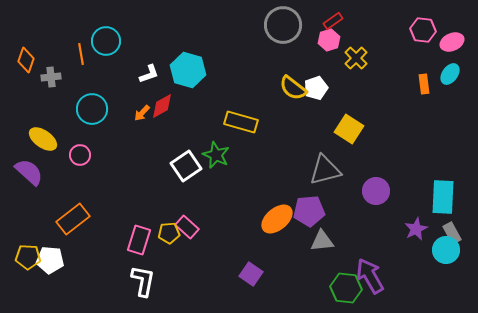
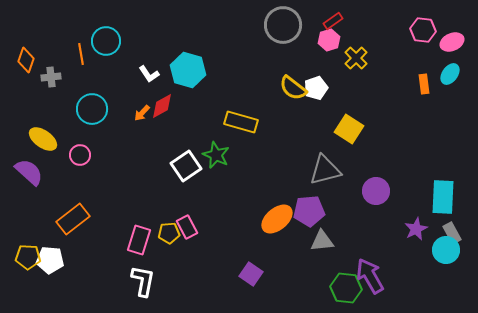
white L-shape at (149, 74): rotated 75 degrees clockwise
pink rectangle at (187, 227): rotated 20 degrees clockwise
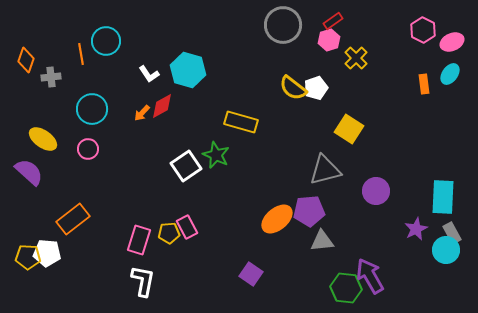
pink hexagon at (423, 30): rotated 20 degrees clockwise
pink circle at (80, 155): moved 8 px right, 6 px up
white pentagon at (50, 260): moved 3 px left, 7 px up
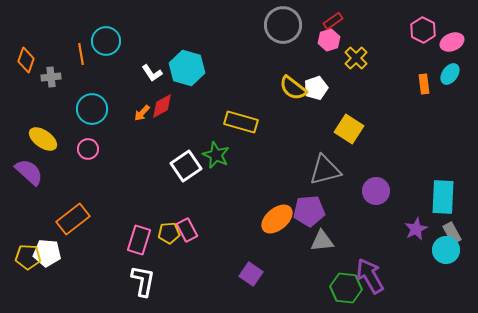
cyan hexagon at (188, 70): moved 1 px left, 2 px up
white L-shape at (149, 74): moved 3 px right, 1 px up
pink rectangle at (187, 227): moved 3 px down
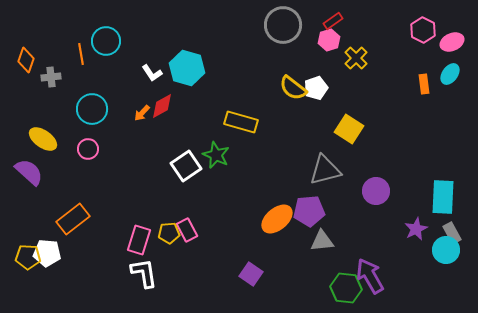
white L-shape at (143, 281): moved 1 px right, 8 px up; rotated 20 degrees counterclockwise
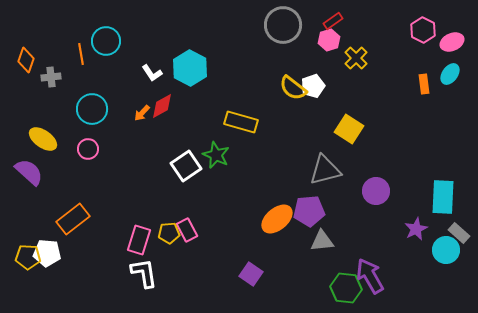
cyan hexagon at (187, 68): moved 3 px right; rotated 12 degrees clockwise
white pentagon at (316, 88): moved 3 px left, 2 px up
gray rectangle at (452, 233): moved 7 px right; rotated 20 degrees counterclockwise
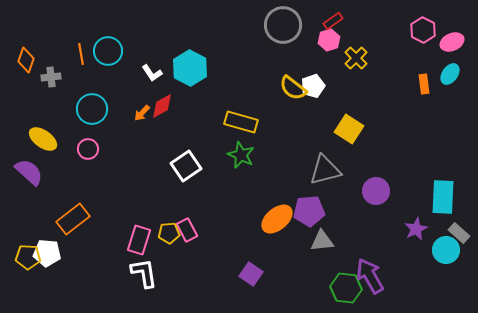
cyan circle at (106, 41): moved 2 px right, 10 px down
green star at (216, 155): moved 25 px right
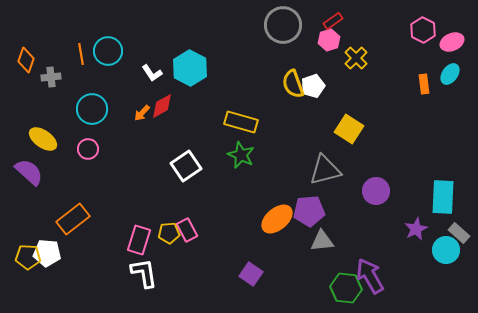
yellow semicircle at (293, 88): moved 4 px up; rotated 32 degrees clockwise
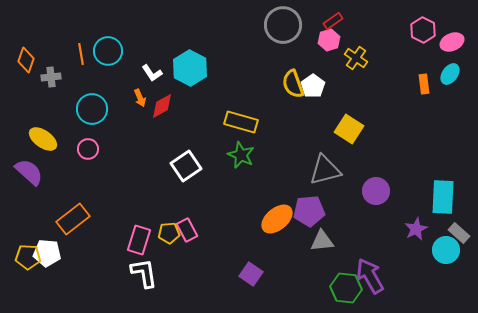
yellow cross at (356, 58): rotated 10 degrees counterclockwise
white pentagon at (313, 86): rotated 15 degrees counterclockwise
orange arrow at (142, 113): moved 2 px left, 15 px up; rotated 66 degrees counterclockwise
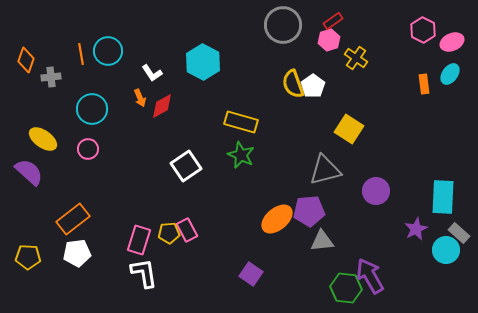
cyan hexagon at (190, 68): moved 13 px right, 6 px up
white pentagon at (47, 253): moved 30 px right; rotated 12 degrees counterclockwise
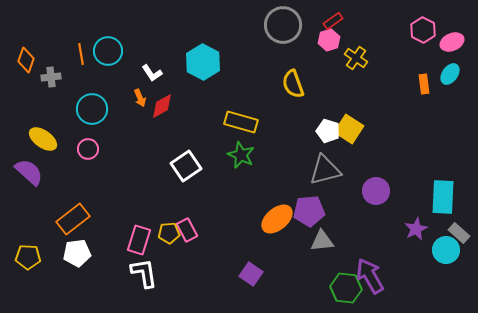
white pentagon at (313, 86): moved 15 px right, 45 px down; rotated 20 degrees counterclockwise
